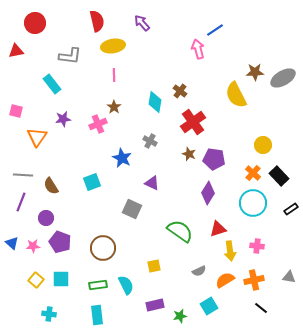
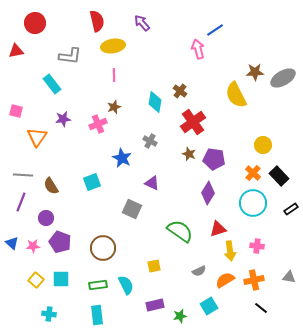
brown star at (114, 107): rotated 16 degrees clockwise
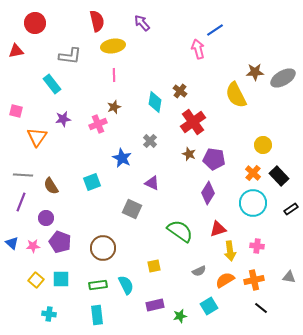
gray cross at (150, 141): rotated 16 degrees clockwise
